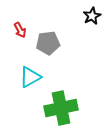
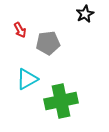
black star: moved 7 px left, 2 px up
cyan triangle: moved 3 px left, 2 px down
green cross: moved 7 px up
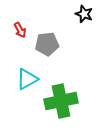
black star: moved 1 px left; rotated 24 degrees counterclockwise
gray pentagon: moved 1 px left, 1 px down
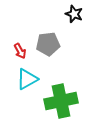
black star: moved 10 px left
red arrow: moved 21 px down
gray pentagon: moved 1 px right
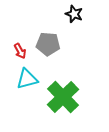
gray pentagon: rotated 10 degrees clockwise
cyan triangle: rotated 15 degrees clockwise
green cross: moved 2 px right, 4 px up; rotated 32 degrees counterclockwise
